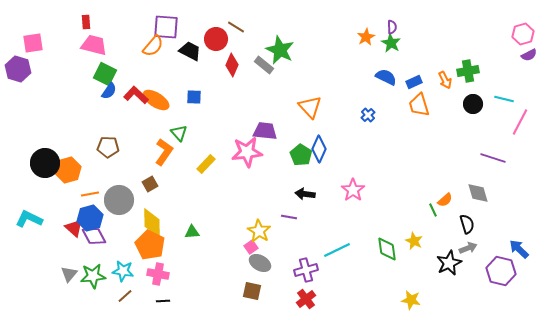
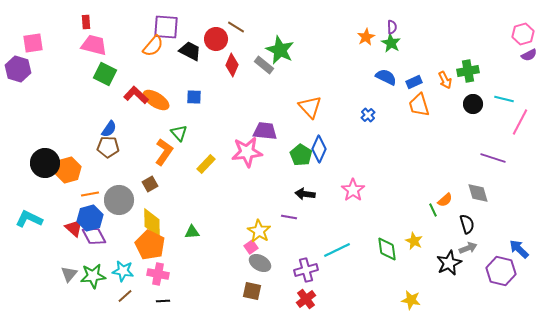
blue semicircle at (109, 91): moved 38 px down
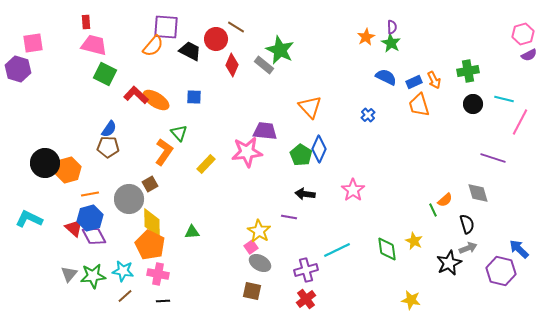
orange arrow at (445, 80): moved 11 px left
gray circle at (119, 200): moved 10 px right, 1 px up
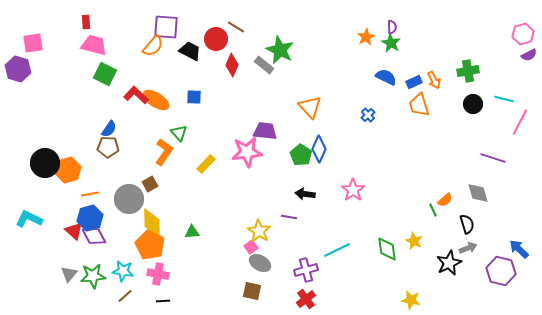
red triangle at (74, 228): moved 3 px down
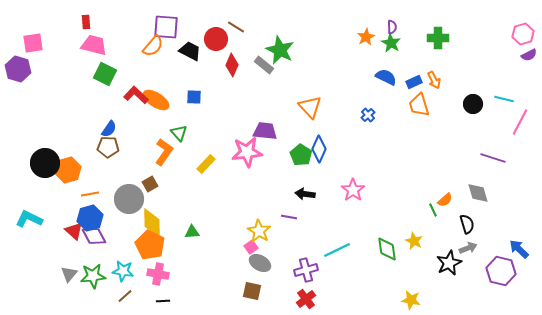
green cross at (468, 71): moved 30 px left, 33 px up; rotated 10 degrees clockwise
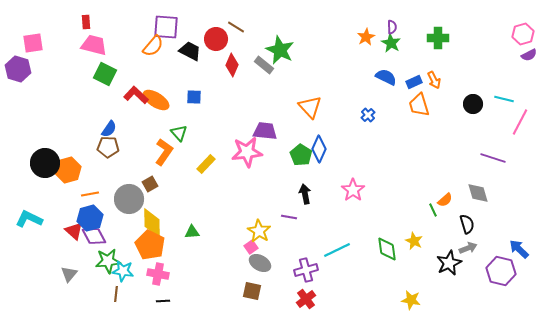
black arrow at (305, 194): rotated 72 degrees clockwise
green star at (93, 276): moved 15 px right, 15 px up
brown line at (125, 296): moved 9 px left, 2 px up; rotated 42 degrees counterclockwise
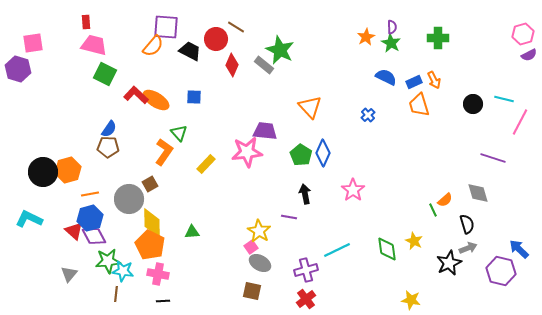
blue diamond at (319, 149): moved 4 px right, 4 px down
black circle at (45, 163): moved 2 px left, 9 px down
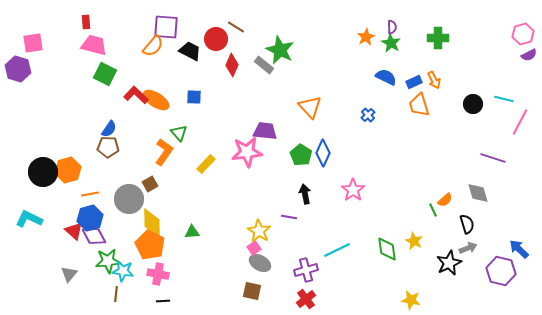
pink square at (251, 247): moved 3 px right, 1 px down
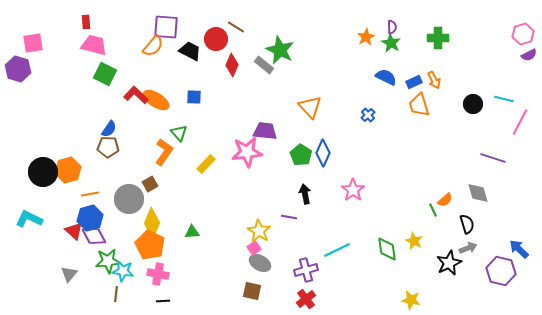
yellow diamond at (152, 223): rotated 24 degrees clockwise
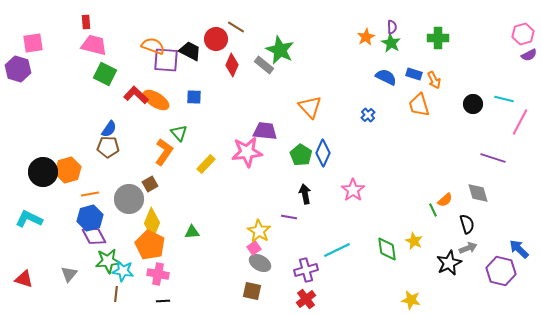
purple square at (166, 27): moved 33 px down
orange semicircle at (153, 46): rotated 110 degrees counterclockwise
blue rectangle at (414, 82): moved 8 px up; rotated 42 degrees clockwise
red triangle at (74, 231): moved 50 px left, 48 px down; rotated 24 degrees counterclockwise
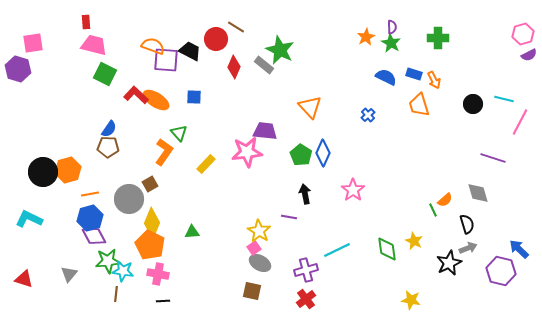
red diamond at (232, 65): moved 2 px right, 2 px down
